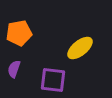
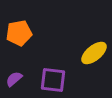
yellow ellipse: moved 14 px right, 5 px down
purple semicircle: moved 10 px down; rotated 30 degrees clockwise
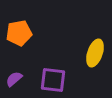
yellow ellipse: moved 1 px right; rotated 32 degrees counterclockwise
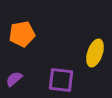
orange pentagon: moved 3 px right, 1 px down
purple square: moved 8 px right
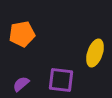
purple semicircle: moved 7 px right, 5 px down
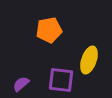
orange pentagon: moved 27 px right, 4 px up
yellow ellipse: moved 6 px left, 7 px down
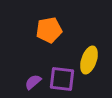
purple square: moved 1 px right, 1 px up
purple semicircle: moved 12 px right, 2 px up
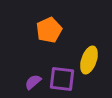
orange pentagon: rotated 15 degrees counterclockwise
